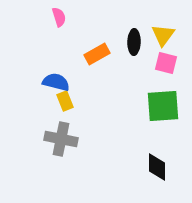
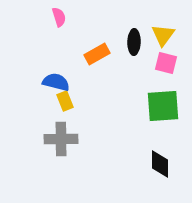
gray cross: rotated 12 degrees counterclockwise
black diamond: moved 3 px right, 3 px up
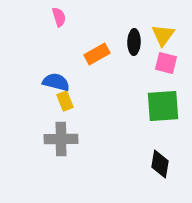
black diamond: rotated 8 degrees clockwise
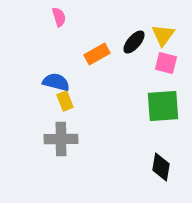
black ellipse: rotated 40 degrees clockwise
black diamond: moved 1 px right, 3 px down
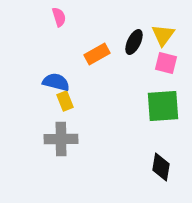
black ellipse: rotated 15 degrees counterclockwise
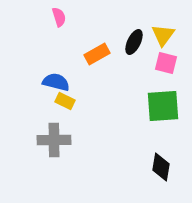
yellow rectangle: rotated 42 degrees counterclockwise
gray cross: moved 7 px left, 1 px down
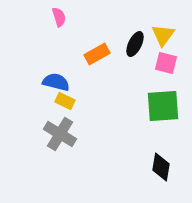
black ellipse: moved 1 px right, 2 px down
gray cross: moved 6 px right, 6 px up; rotated 32 degrees clockwise
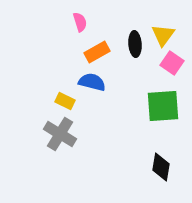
pink semicircle: moved 21 px right, 5 px down
black ellipse: rotated 30 degrees counterclockwise
orange rectangle: moved 2 px up
pink square: moved 6 px right; rotated 20 degrees clockwise
blue semicircle: moved 36 px right
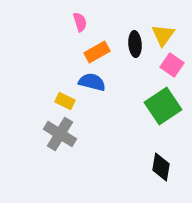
pink square: moved 2 px down
green square: rotated 30 degrees counterclockwise
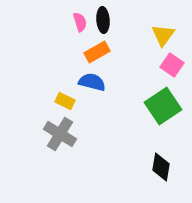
black ellipse: moved 32 px left, 24 px up
